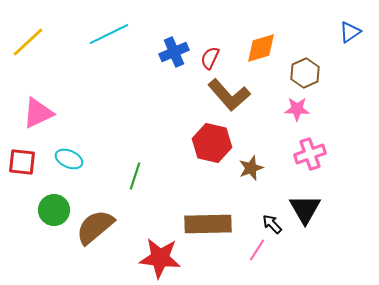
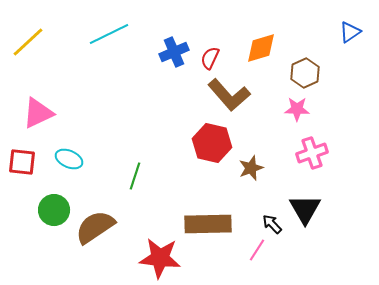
pink cross: moved 2 px right, 1 px up
brown semicircle: rotated 6 degrees clockwise
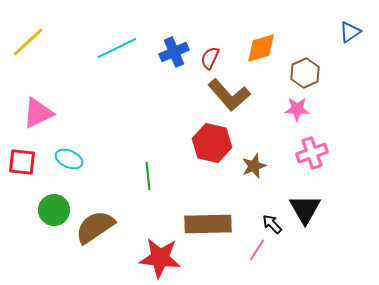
cyan line: moved 8 px right, 14 px down
brown star: moved 3 px right, 2 px up
green line: moved 13 px right; rotated 24 degrees counterclockwise
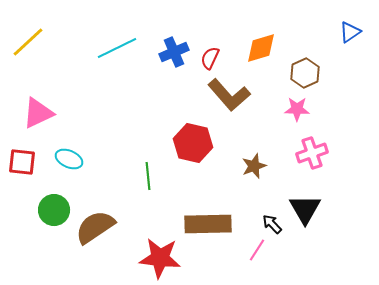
red hexagon: moved 19 px left
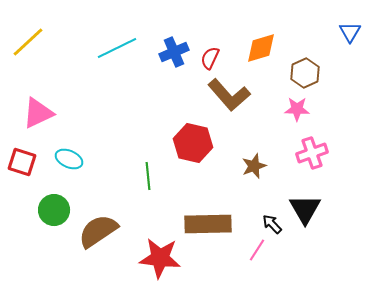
blue triangle: rotated 25 degrees counterclockwise
red square: rotated 12 degrees clockwise
brown semicircle: moved 3 px right, 4 px down
